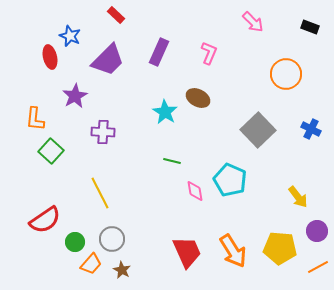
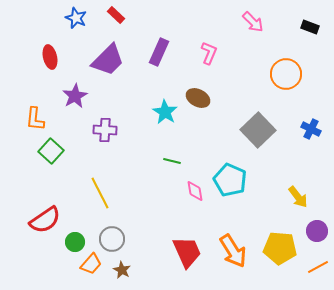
blue star: moved 6 px right, 18 px up
purple cross: moved 2 px right, 2 px up
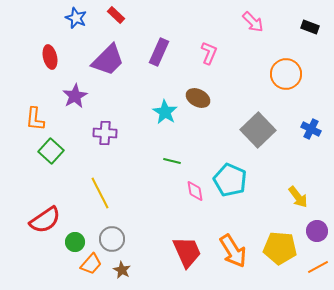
purple cross: moved 3 px down
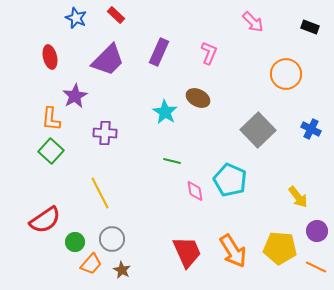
orange L-shape: moved 16 px right
orange line: moved 2 px left; rotated 55 degrees clockwise
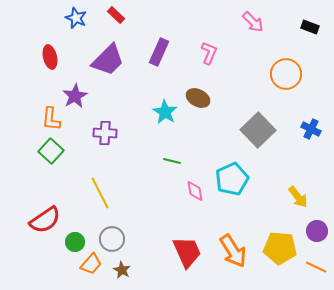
cyan pentagon: moved 2 px right, 1 px up; rotated 24 degrees clockwise
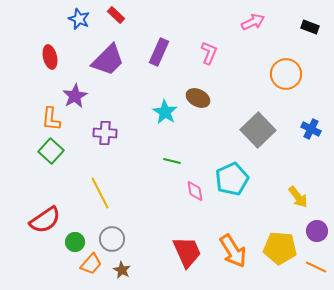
blue star: moved 3 px right, 1 px down
pink arrow: rotated 70 degrees counterclockwise
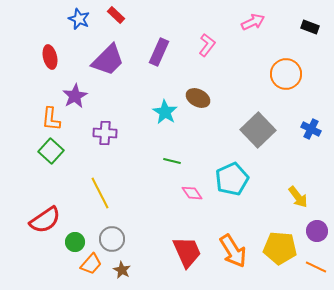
pink L-shape: moved 2 px left, 8 px up; rotated 15 degrees clockwise
pink diamond: moved 3 px left, 2 px down; rotated 25 degrees counterclockwise
